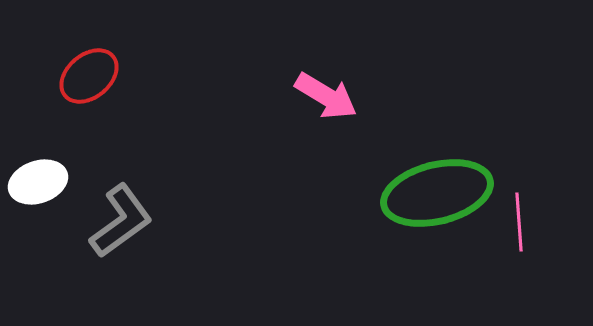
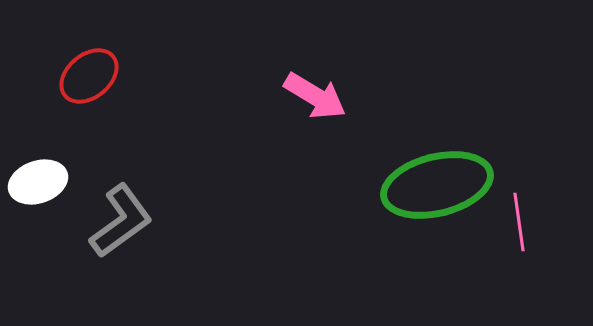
pink arrow: moved 11 px left
green ellipse: moved 8 px up
pink line: rotated 4 degrees counterclockwise
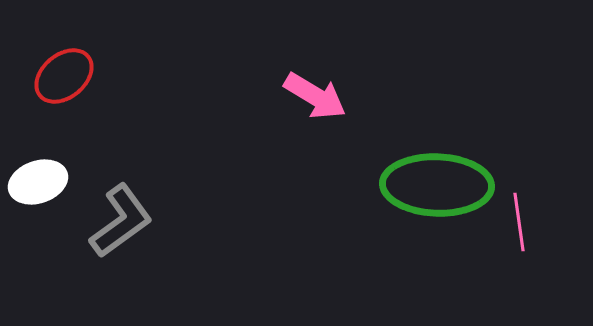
red ellipse: moved 25 px left
green ellipse: rotated 16 degrees clockwise
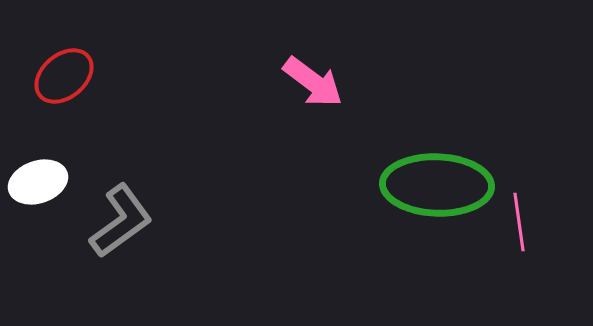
pink arrow: moved 2 px left, 14 px up; rotated 6 degrees clockwise
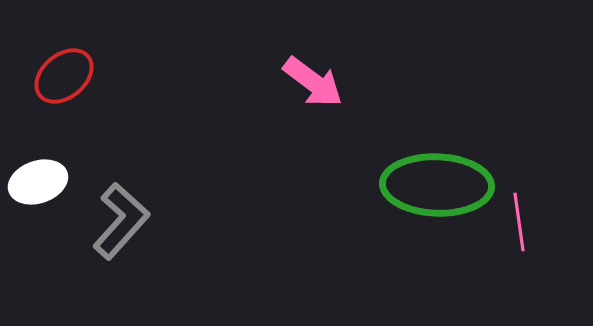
gray L-shape: rotated 12 degrees counterclockwise
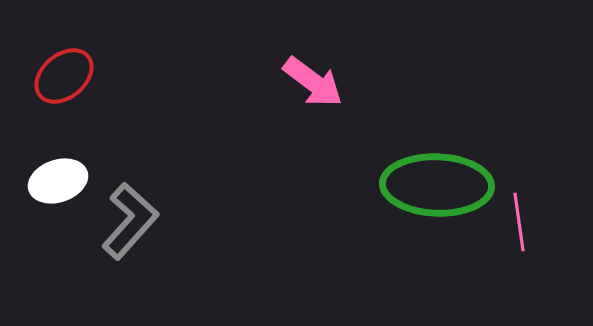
white ellipse: moved 20 px right, 1 px up
gray L-shape: moved 9 px right
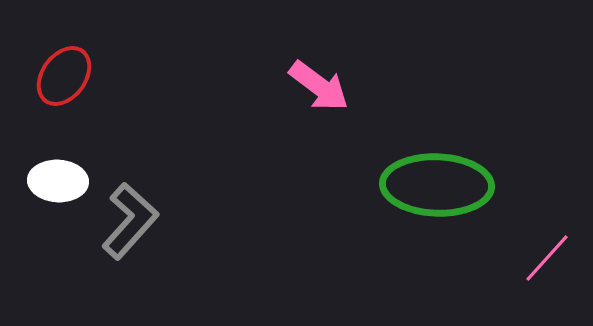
red ellipse: rotated 14 degrees counterclockwise
pink arrow: moved 6 px right, 4 px down
white ellipse: rotated 22 degrees clockwise
pink line: moved 28 px right, 36 px down; rotated 50 degrees clockwise
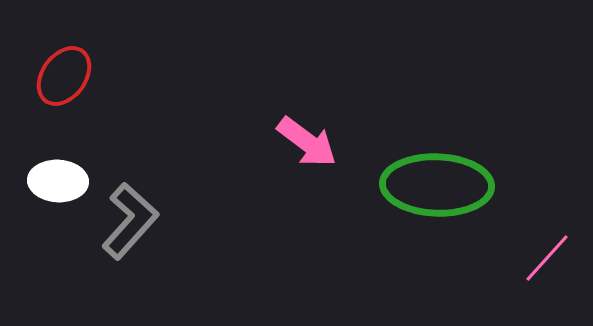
pink arrow: moved 12 px left, 56 px down
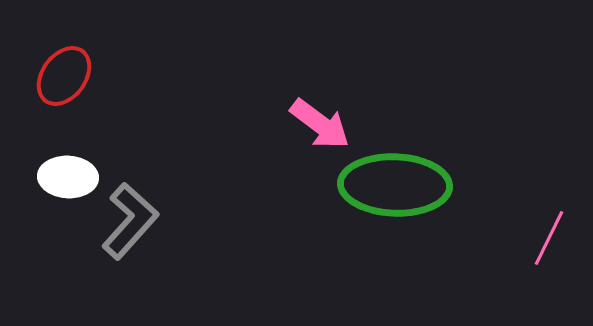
pink arrow: moved 13 px right, 18 px up
white ellipse: moved 10 px right, 4 px up
green ellipse: moved 42 px left
pink line: moved 2 px right, 20 px up; rotated 16 degrees counterclockwise
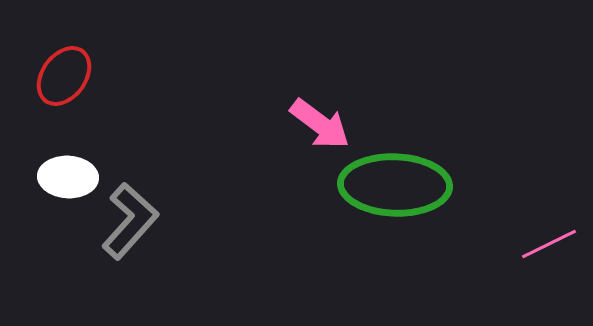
pink line: moved 6 px down; rotated 38 degrees clockwise
